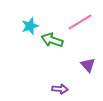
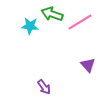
cyan star: rotated 24 degrees clockwise
green arrow: moved 26 px up
purple arrow: moved 16 px left, 2 px up; rotated 49 degrees clockwise
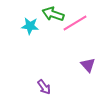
green arrow: moved 1 px right
pink line: moved 5 px left, 1 px down
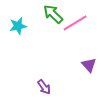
green arrow: rotated 25 degrees clockwise
cyan star: moved 12 px left; rotated 18 degrees counterclockwise
purple triangle: moved 1 px right
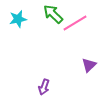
cyan star: moved 7 px up
purple triangle: rotated 28 degrees clockwise
purple arrow: rotated 56 degrees clockwise
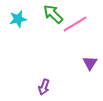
pink line: moved 1 px down
purple triangle: moved 1 px right, 2 px up; rotated 14 degrees counterclockwise
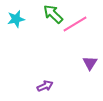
cyan star: moved 2 px left
purple arrow: moved 1 px right, 1 px up; rotated 133 degrees counterclockwise
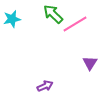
cyan star: moved 4 px left
